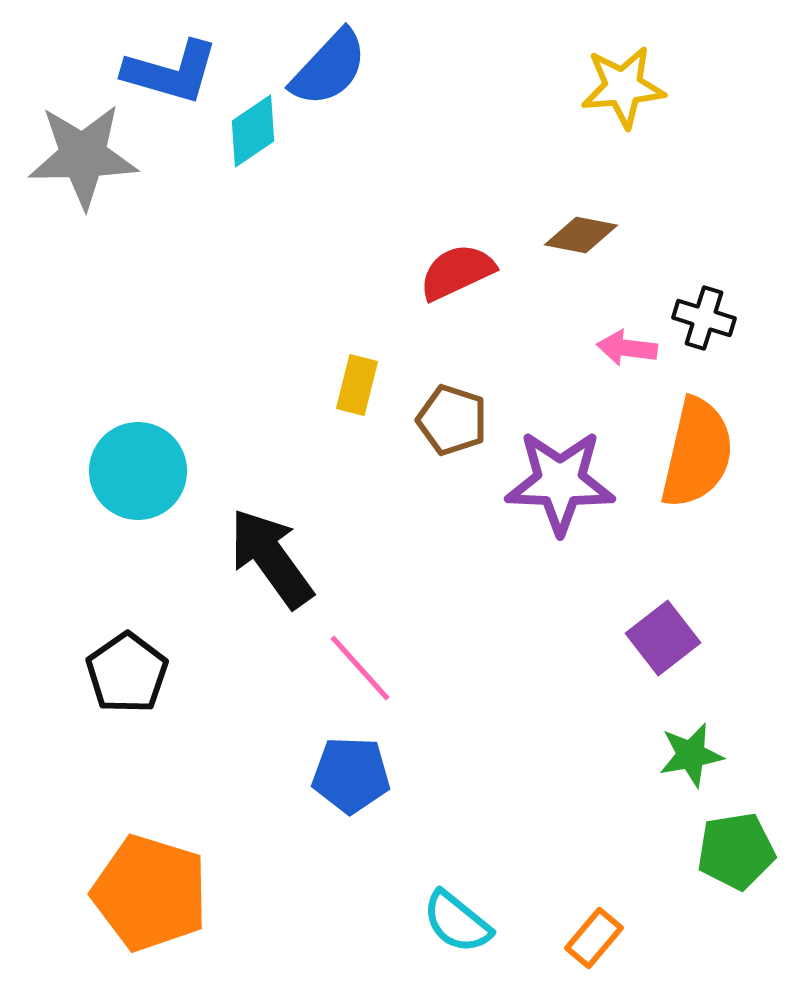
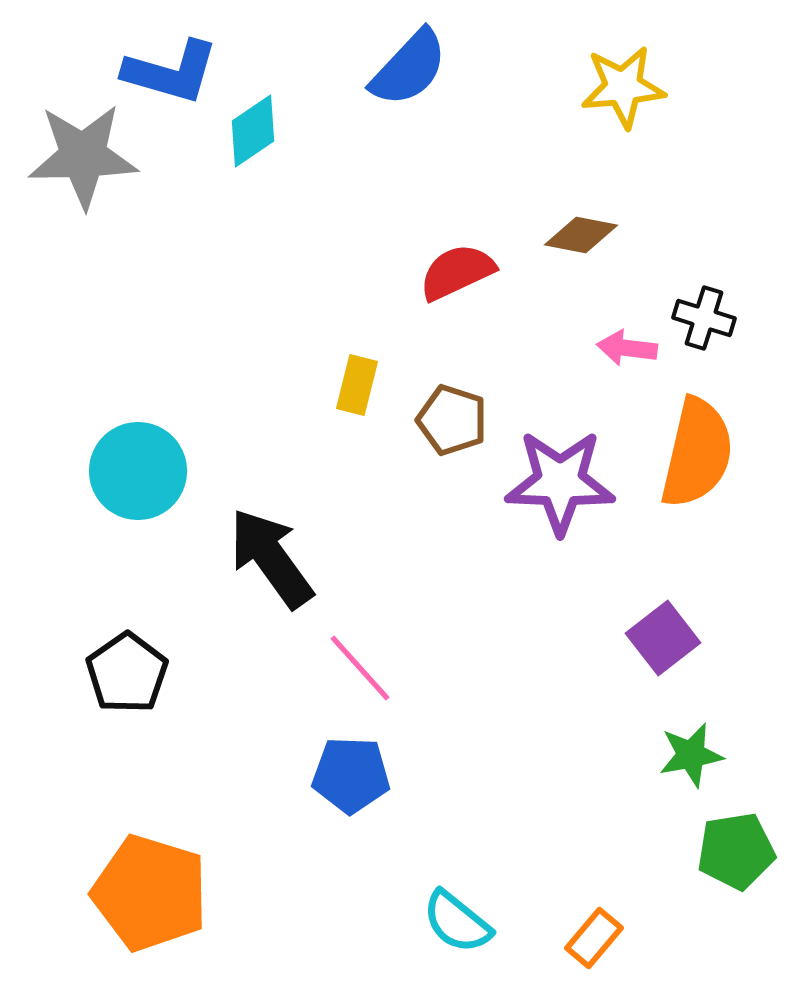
blue semicircle: moved 80 px right
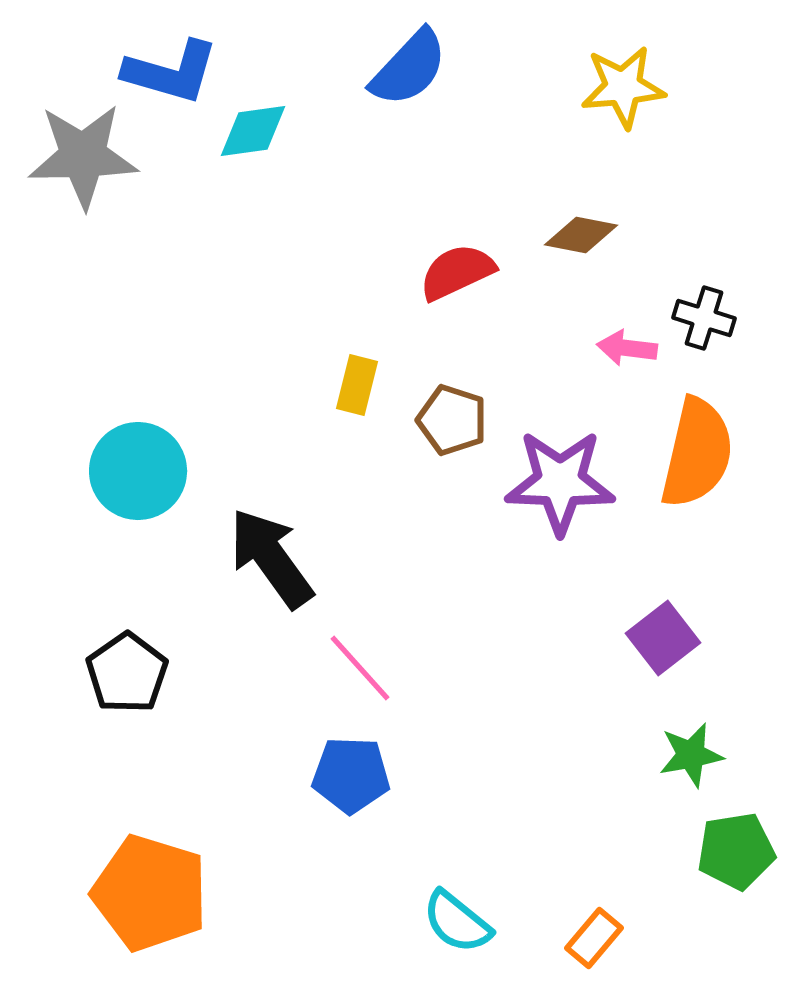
cyan diamond: rotated 26 degrees clockwise
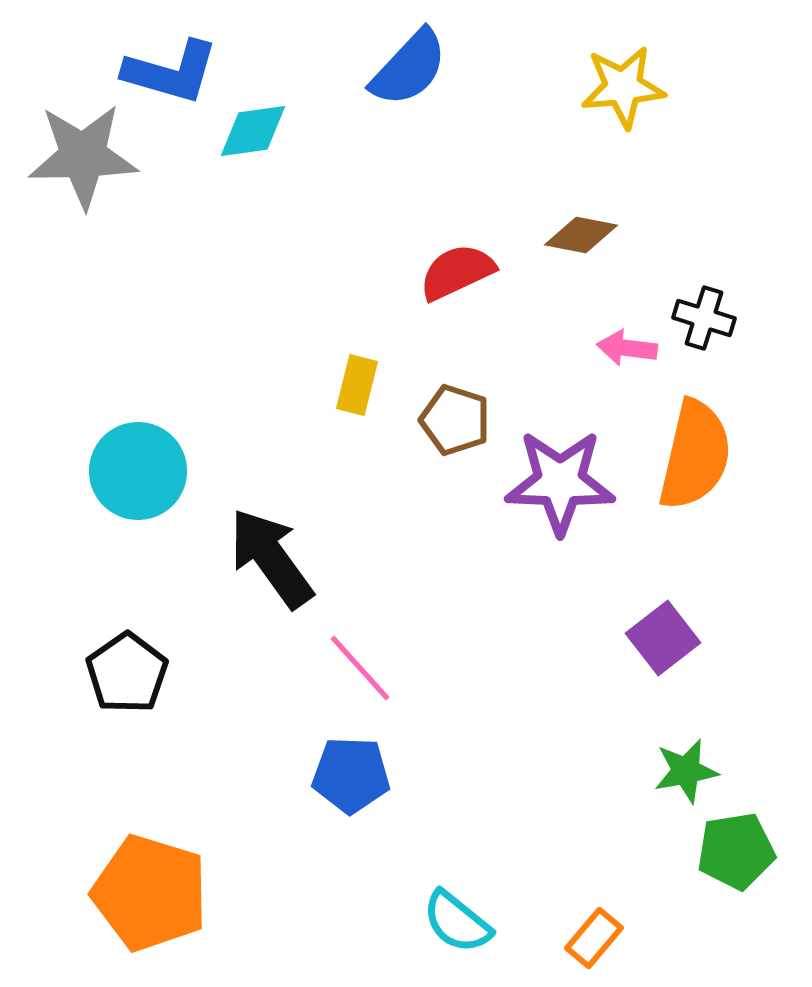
brown pentagon: moved 3 px right
orange semicircle: moved 2 px left, 2 px down
green star: moved 5 px left, 16 px down
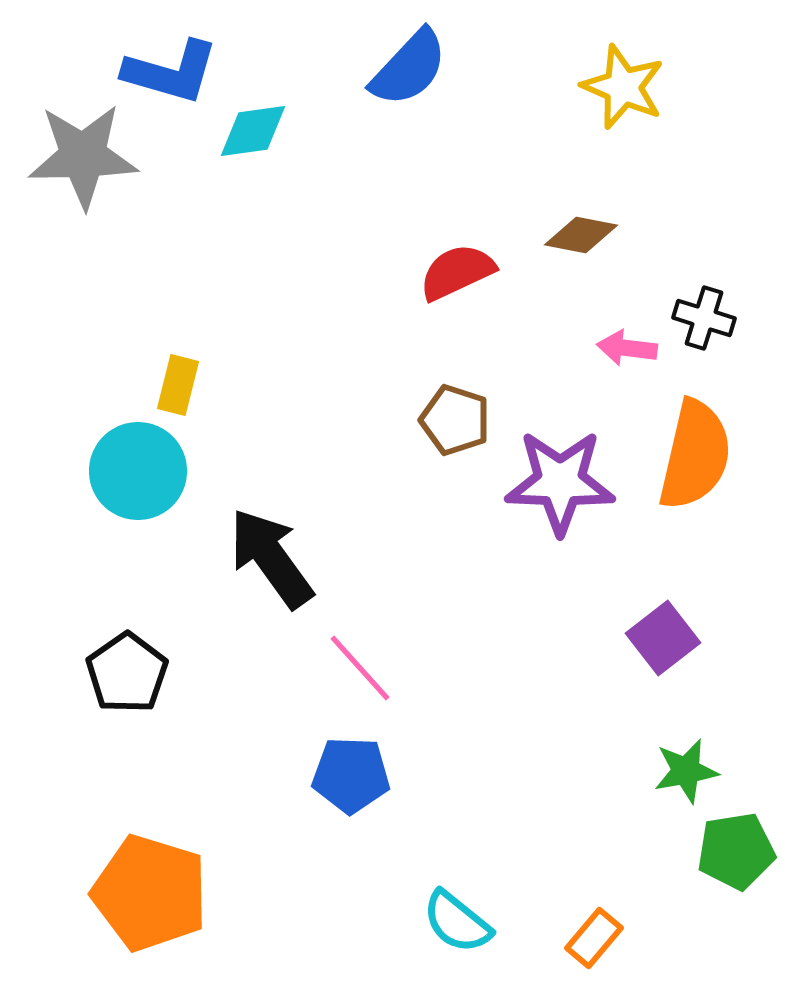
yellow star: rotated 28 degrees clockwise
yellow rectangle: moved 179 px left
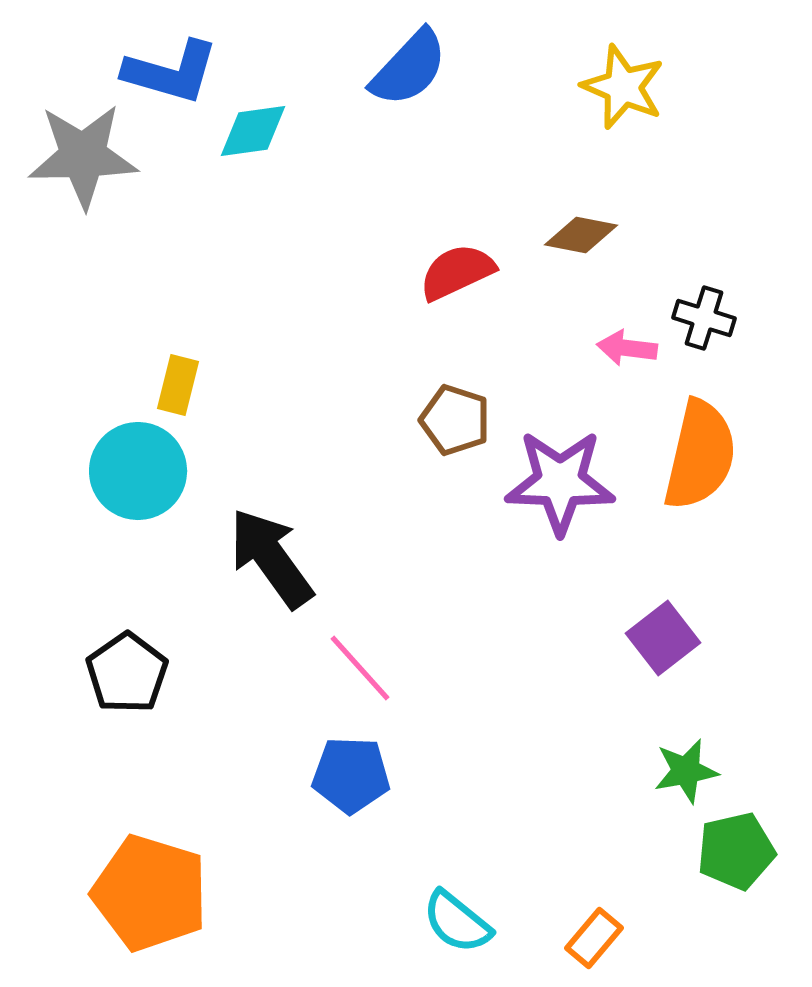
orange semicircle: moved 5 px right
green pentagon: rotated 4 degrees counterclockwise
